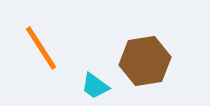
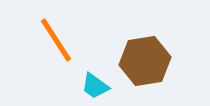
orange line: moved 15 px right, 8 px up
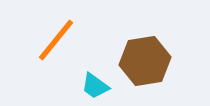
orange line: rotated 72 degrees clockwise
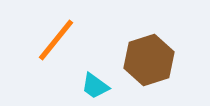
brown hexagon: moved 4 px right, 1 px up; rotated 9 degrees counterclockwise
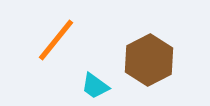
brown hexagon: rotated 9 degrees counterclockwise
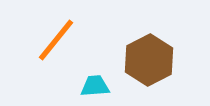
cyan trapezoid: rotated 140 degrees clockwise
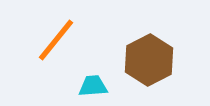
cyan trapezoid: moved 2 px left
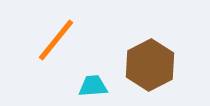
brown hexagon: moved 1 px right, 5 px down
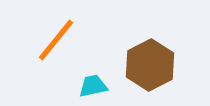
cyan trapezoid: rotated 8 degrees counterclockwise
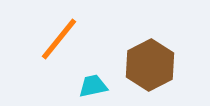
orange line: moved 3 px right, 1 px up
